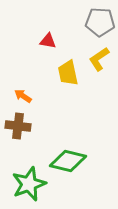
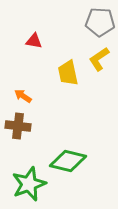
red triangle: moved 14 px left
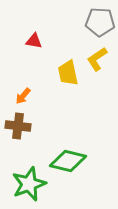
yellow L-shape: moved 2 px left
orange arrow: rotated 84 degrees counterclockwise
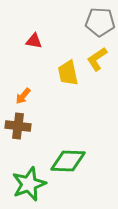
green diamond: rotated 12 degrees counterclockwise
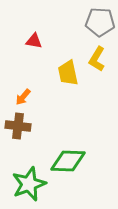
yellow L-shape: rotated 25 degrees counterclockwise
orange arrow: moved 1 px down
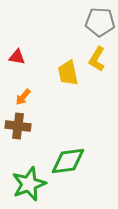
red triangle: moved 17 px left, 16 px down
green diamond: rotated 9 degrees counterclockwise
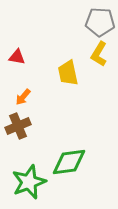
yellow L-shape: moved 2 px right, 5 px up
brown cross: rotated 30 degrees counterclockwise
green diamond: moved 1 px right, 1 px down
green star: moved 2 px up
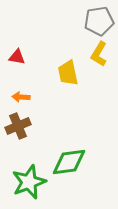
gray pentagon: moved 1 px left, 1 px up; rotated 12 degrees counterclockwise
orange arrow: moved 2 px left; rotated 54 degrees clockwise
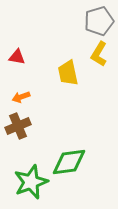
gray pentagon: rotated 8 degrees counterclockwise
orange arrow: rotated 24 degrees counterclockwise
green star: moved 2 px right
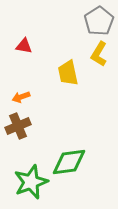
gray pentagon: rotated 16 degrees counterclockwise
red triangle: moved 7 px right, 11 px up
